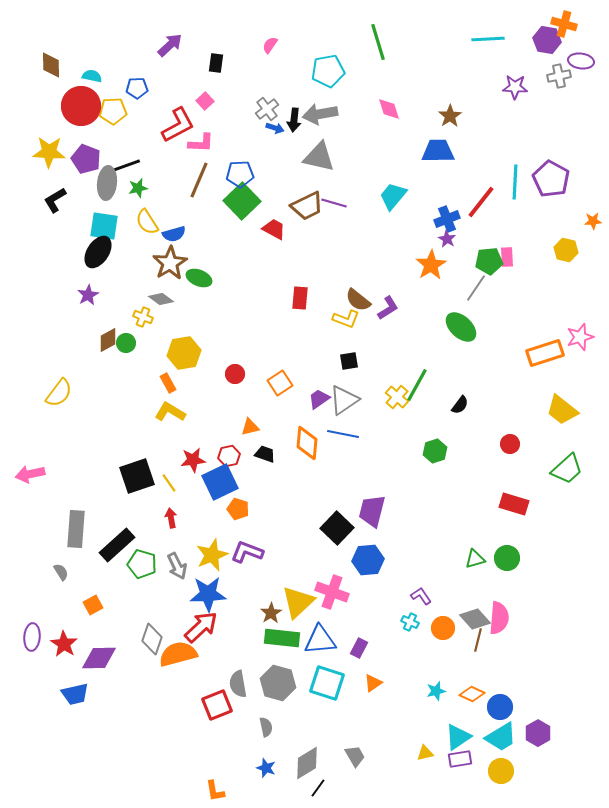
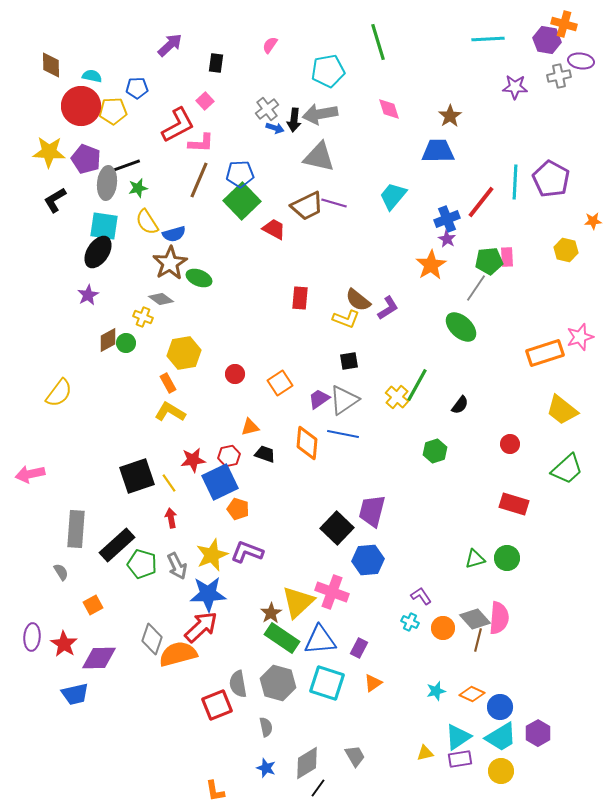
green rectangle at (282, 638): rotated 28 degrees clockwise
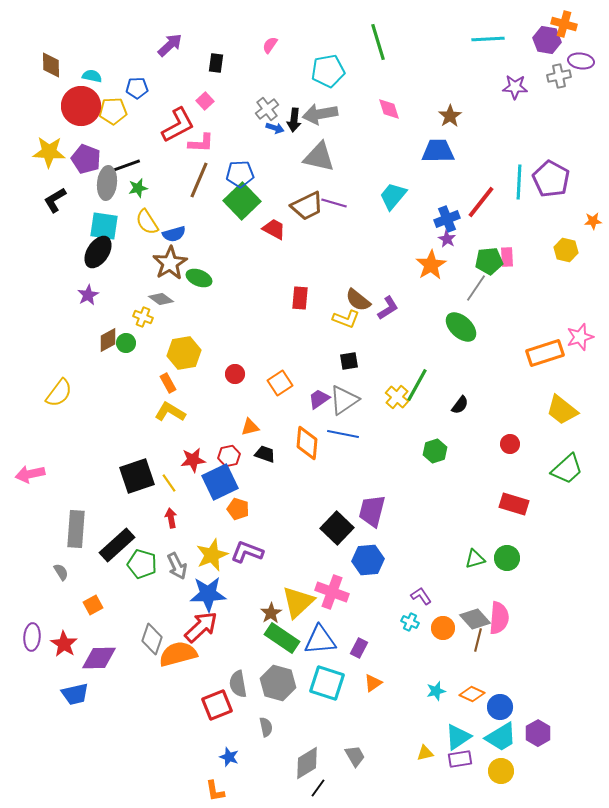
cyan line at (515, 182): moved 4 px right
blue star at (266, 768): moved 37 px left, 11 px up
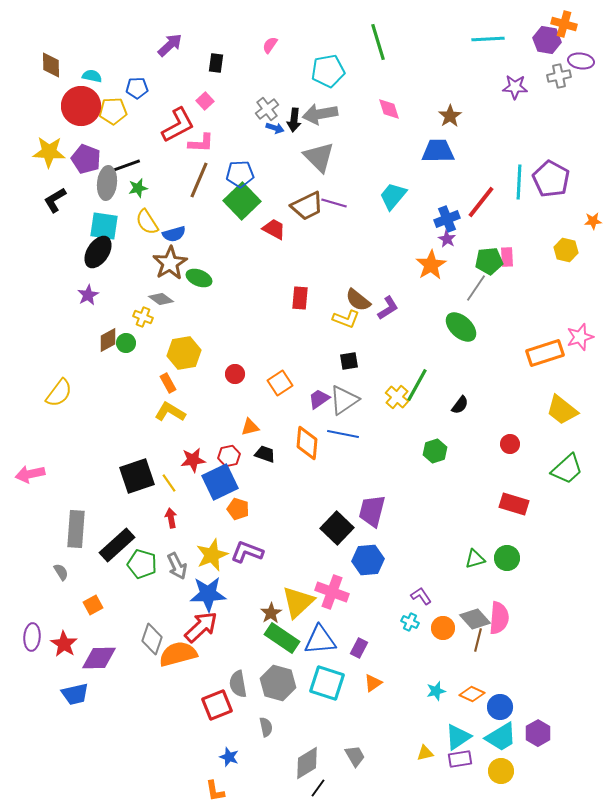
gray triangle at (319, 157): rotated 32 degrees clockwise
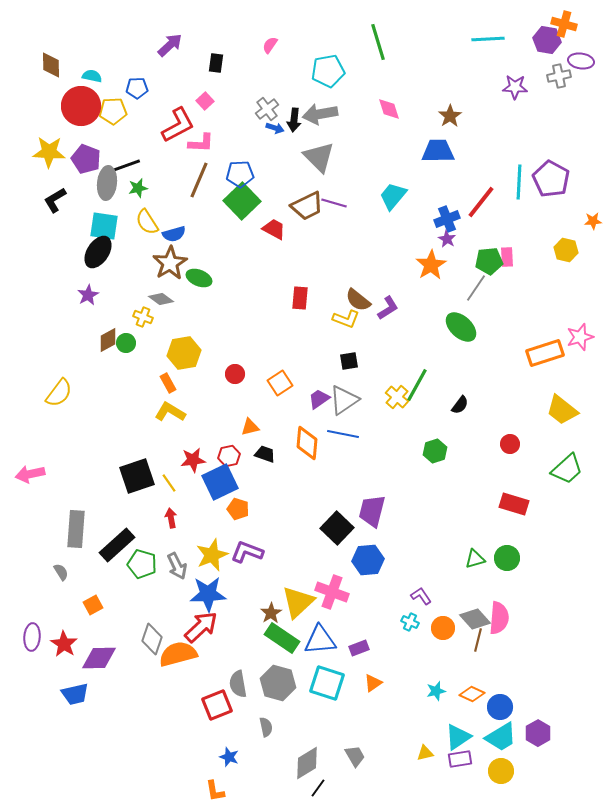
purple rectangle at (359, 648): rotated 42 degrees clockwise
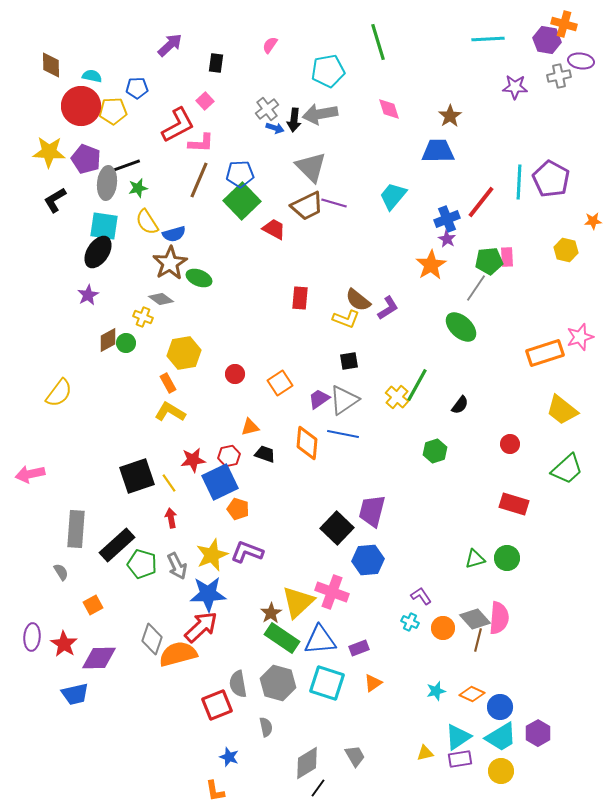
gray triangle at (319, 157): moved 8 px left, 10 px down
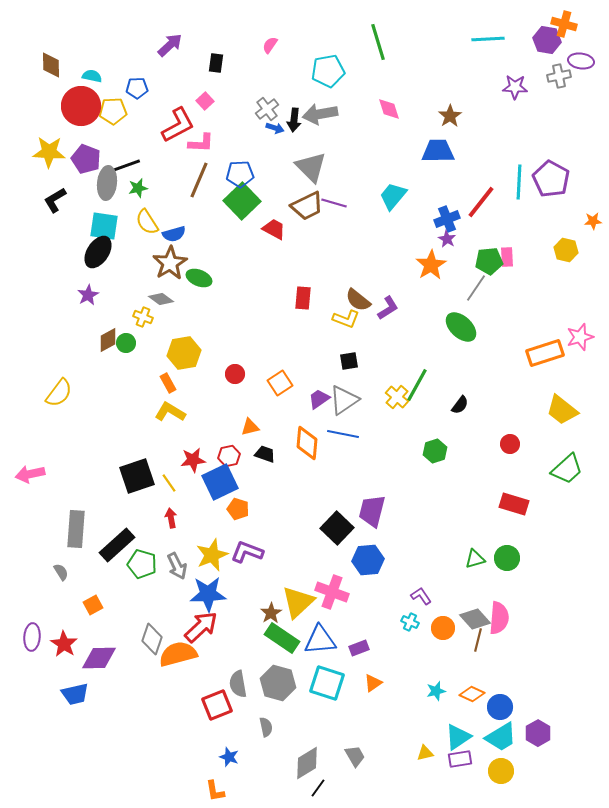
red rectangle at (300, 298): moved 3 px right
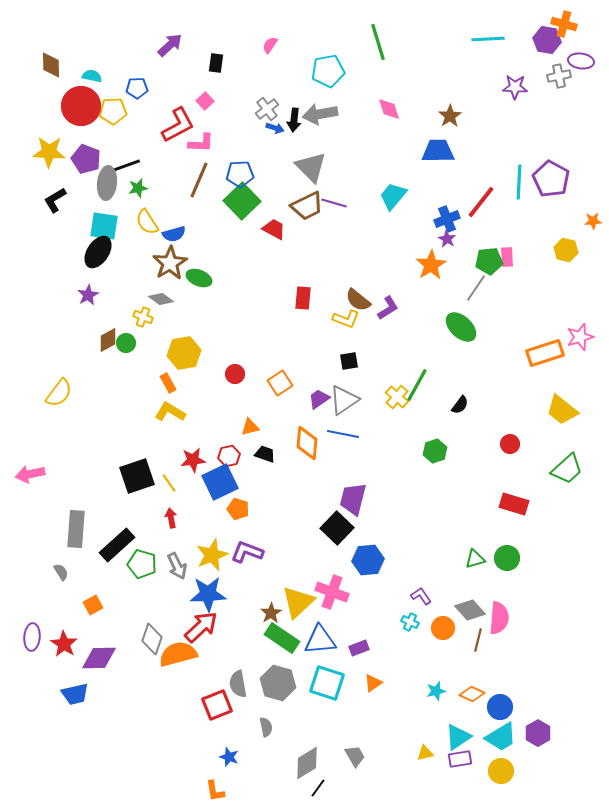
purple trapezoid at (372, 511): moved 19 px left, 12 px up
gray diamond at (475, 619): moved 5 px left, 9 px up
